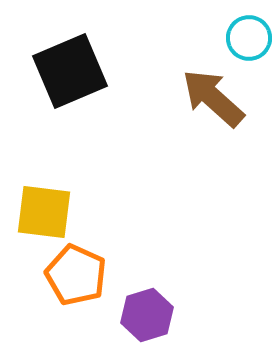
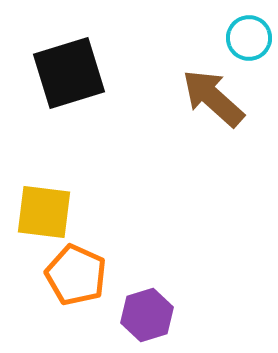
black square: moved 1 px left, 2 px down; rotated 6 degrees clockwise
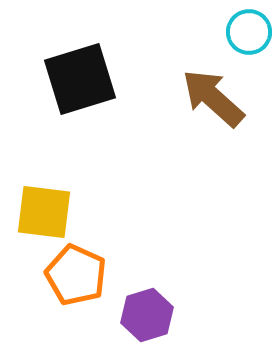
cyan circle: moved 6 px up
black square: moved 11 px right, 6 px down
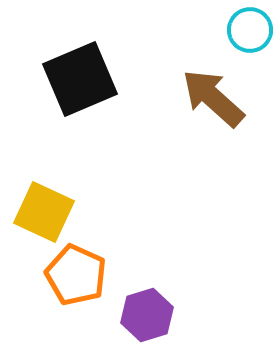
cyan circle: moved 1 px right, 2 px up
black square: rotated 6 degrees counterclockwise
yellow square: rotated 18 degrees clockwise
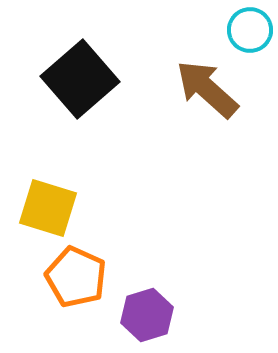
black square: rotated 18 degrees counterclockwise
brown arrow: moved 6 px left, 9 px up
yellow square: moved 4 px right, 4 px up; rotated 8 degrees counterclockwise
orange pentagon: moved 2 px down
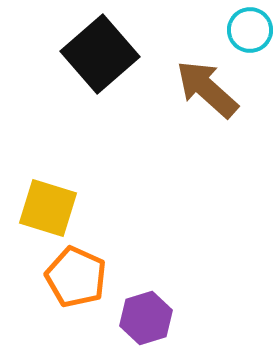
black square: moved 20 px right, 25 px up
purple hexagon: moved 1 px left, 3 px down
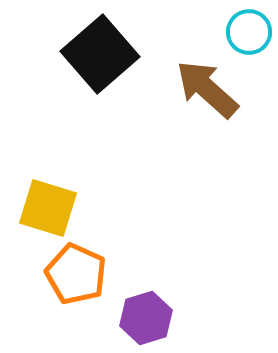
cyan circle: moved 1 px left, 2 px down
orange pentagon: moved 3 px up
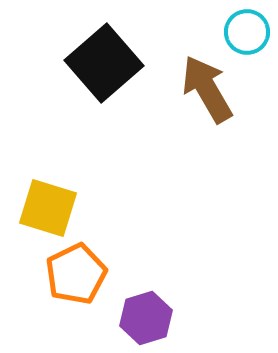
cyan circle: moved 2 px left
black square: moved 4 px right, 9 px down
brown arrow: rotated 18 degrees clockwise
orange pentagon: rotated 22 degrees clockwise
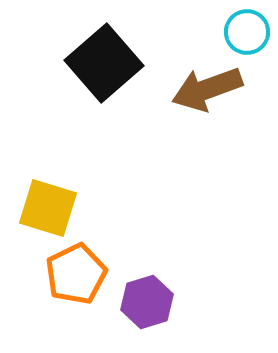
brown arrow: rotated 80 degrees counterclockwise
purple hexagon: moved 1 px right, 16 px up
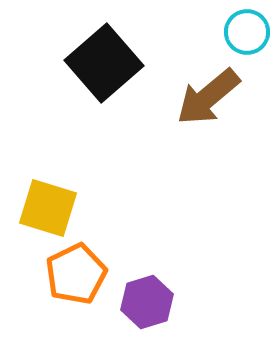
brown arrow: moved 1 px right, 8 px down; rotated 20 degrees counterclockwise
